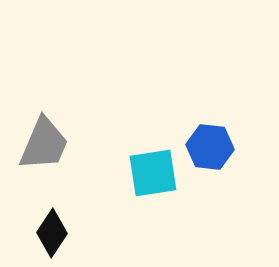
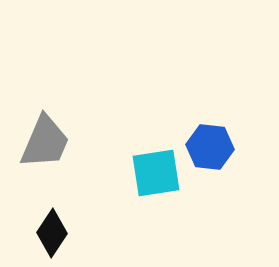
gray trapezoid: moved 1 px right, 2 px up
cyan square: moved 3 px right
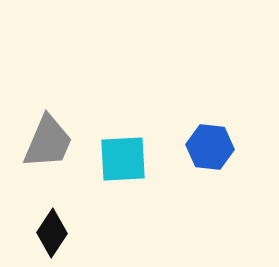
gray trapezoid: moved 3 px right
cyan square: moved 33 px left, 14 px up; rotated 6 degrees clockwise
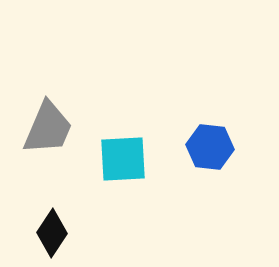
gray trapezoid: moved 14 px up
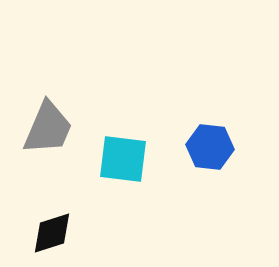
cyan square: rotated 10 degrees clockwise
black diamond: rotated 39 degrees clockwise
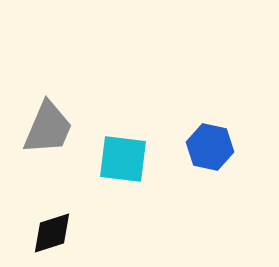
blue hexagon: rotated 6 degrees clockwise
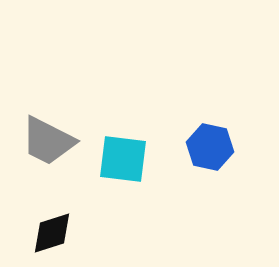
gray trapezoid: moved 13 px down; rotated 94 degrees clockwise
